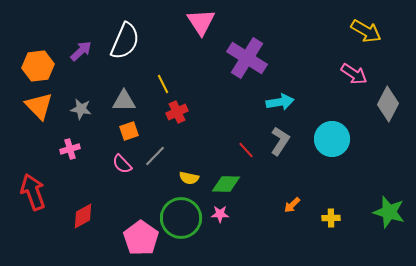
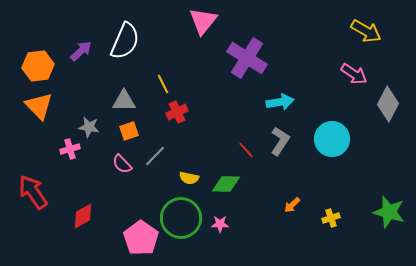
pink triangle: moved 2 px right, 1 px up; rotated 12 degrees clockwise
gray star: moved 8 px right, 18 px down
red arrow: rotated 15 degrees counterclockwise
pink star: moved 10 px down
yellow cross: rotated 18 degrees counterclockwise
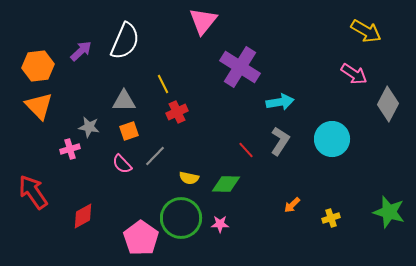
purple cross: moved 7 px left, 9 px down
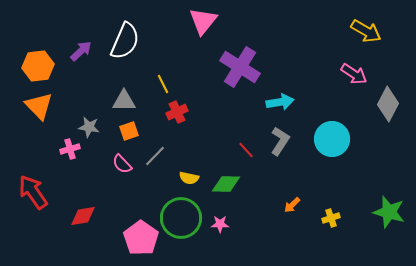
red diamond: rotated 20 degrees clockwise
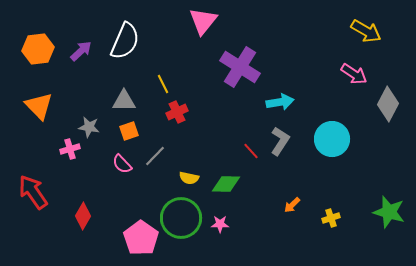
orange hexagon: moved 17 px up
red line: moved 5 px right, 1 px down
red diamond: rotated 52 degrees counterclockwise
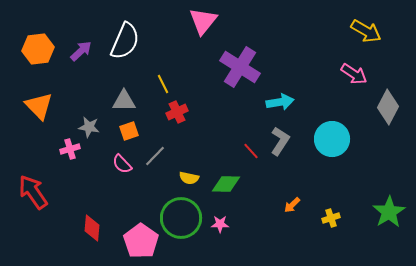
gray diamond: moved 3 px down
green star: rotated 24 degrees clockwise
red diamond: moved 9 px right, 12 px down; rotated 24 degrees counterclockwise
pink pentagon: moved 3 px down
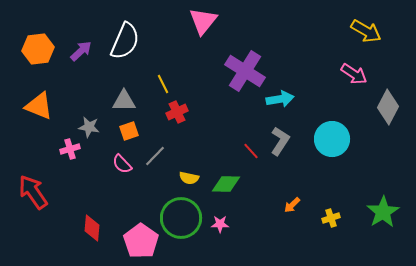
purple cross: moved 5 px right, 4 px down
cyan arrow: moved 3 px up
orange triangle: rotated 24 degrees counterclockwise
green star: moved 6 px left
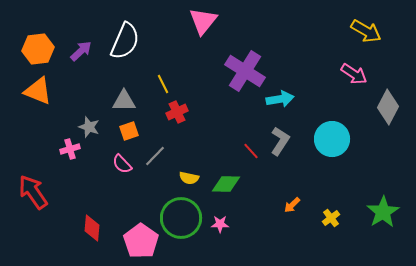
orange triangle: moved 1 px left, 15 px up
gray star: rotated 10 degrees clockwise
yellow cross: rotated 18 degrees counterclockwise
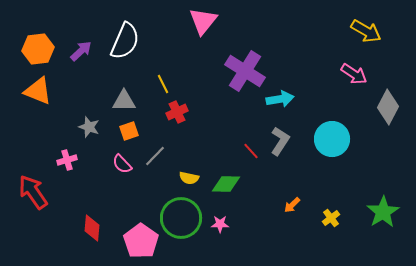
pink cross: moved 3 px left, 11 px down
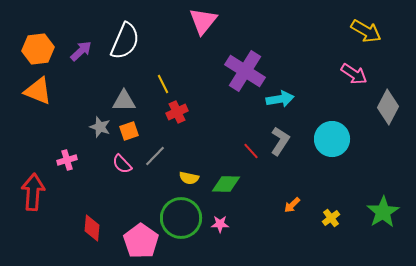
gray star: moved 11 px right
red arrow: rotated 39 degrees clockwise
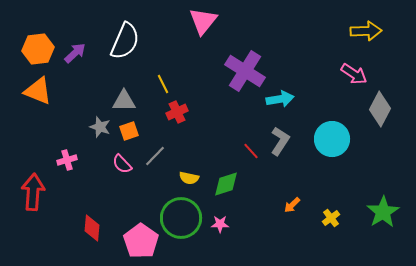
yellow arrow: rotated 32 degrees counterclockwise
purple arrow: moved 6 px left, 2 px down
gray diamond: moved 8 px left, 2 px down
green diamond: rotated 20 degrees counterclockwise
